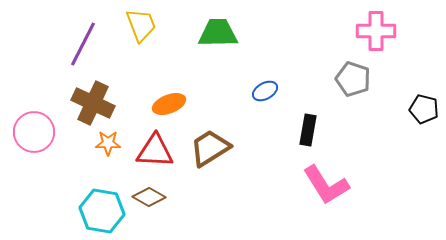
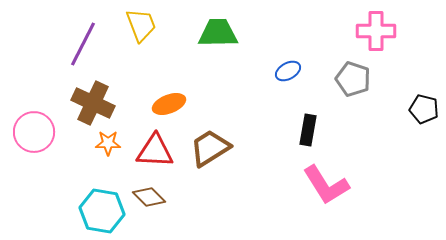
blue ellipse: moved 23 px right, 20 px up
brown diamond: rotated 16 degrees clockwise
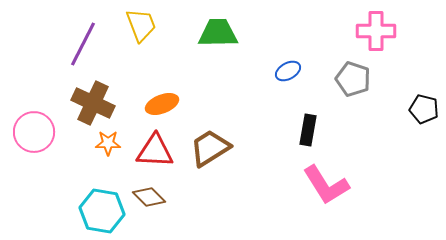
orange ellipse: moved 7 px left
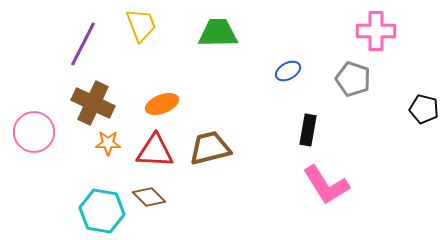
brown trapezoid: rotated 18 degrees clockwise
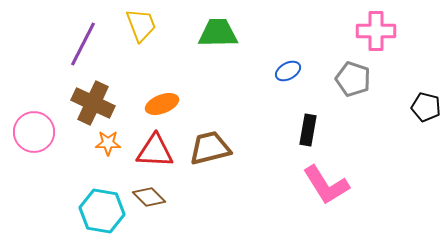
black pentagon: moved 2 px right, 2 px up
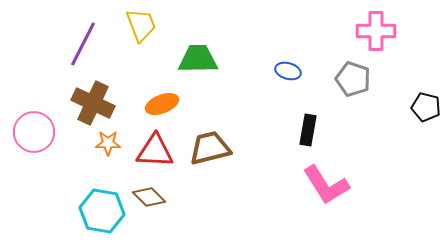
green trapezoid: moved 20 px left, 26 px down
blue ellipse: rotated 45 degrees clockwise
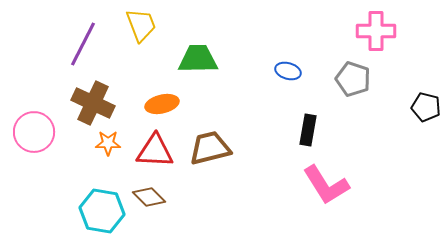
orange ellipse: rotated 8 degrees clockwise
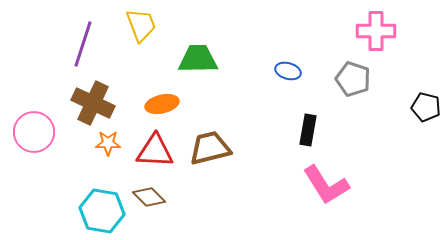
purple line: rotated 9 degrees counterclockwise
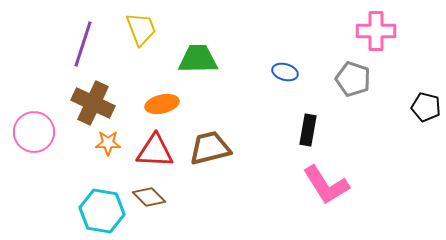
yellow trapezoid: moved 4 px down
blue ellipse: moved 3 px left, 1 px down
